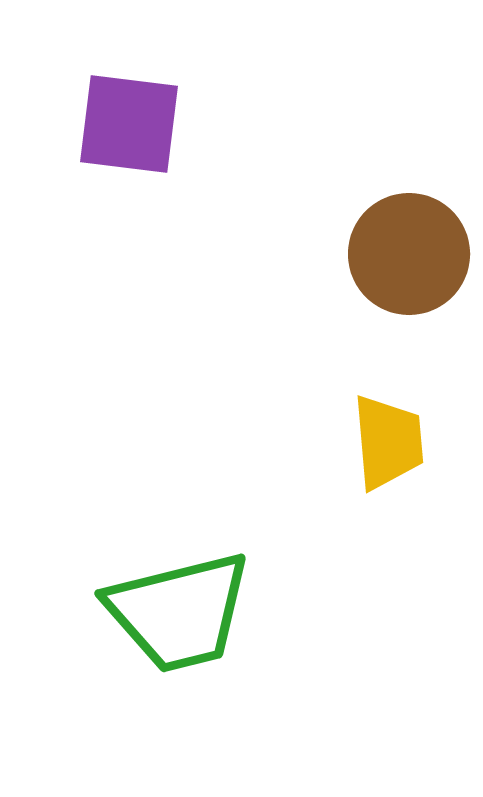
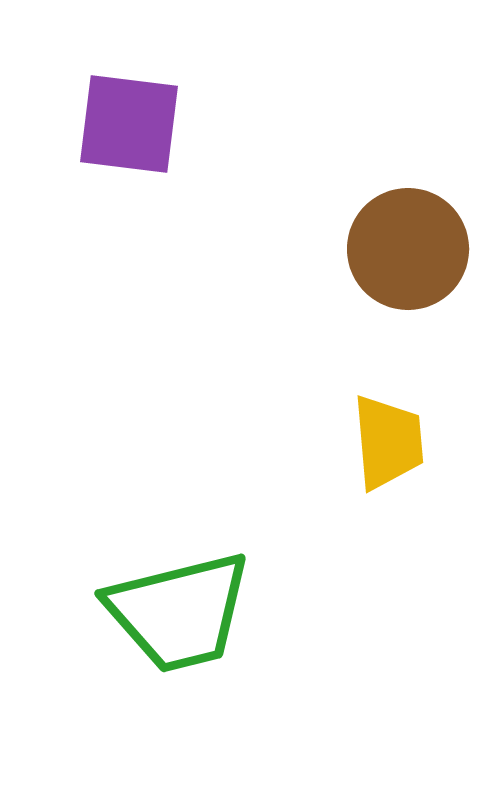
brown circle: moved 1 px left, 5 px up
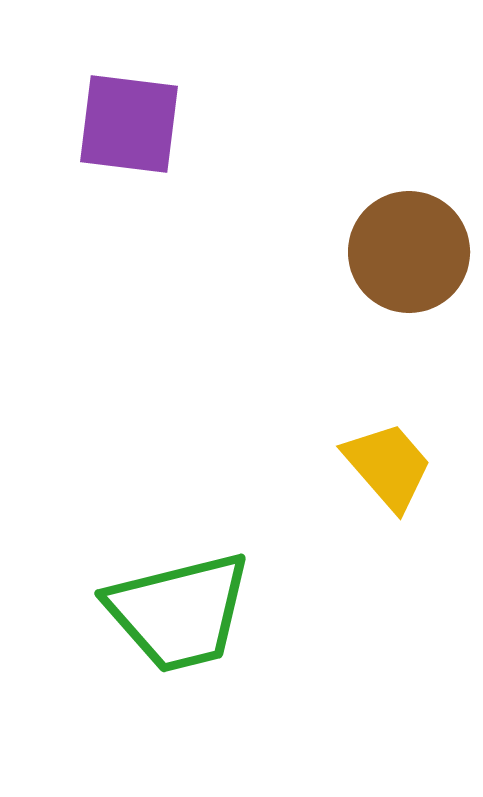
brown circle: moved 1 px right, 3 px down
yellow trapezoid: moved 24 px down; rotated 36 degrees counterclockwise
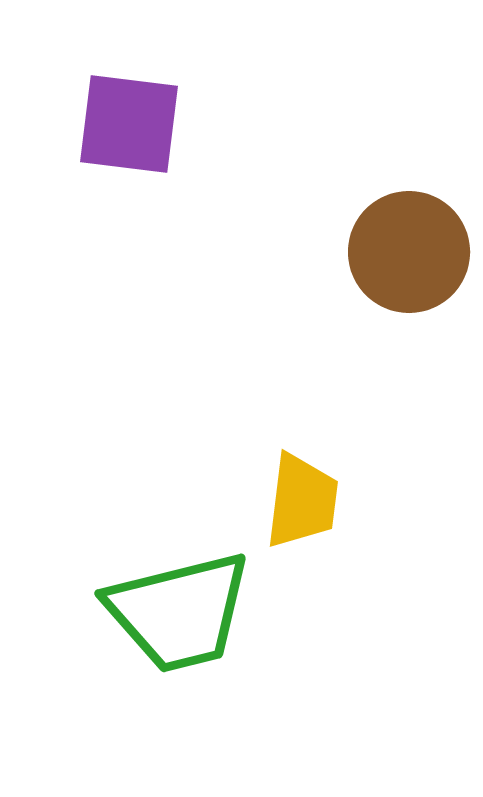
yellow trapezoid: moved 86 px left, 35 px down; rotated 48 degrees clockwise
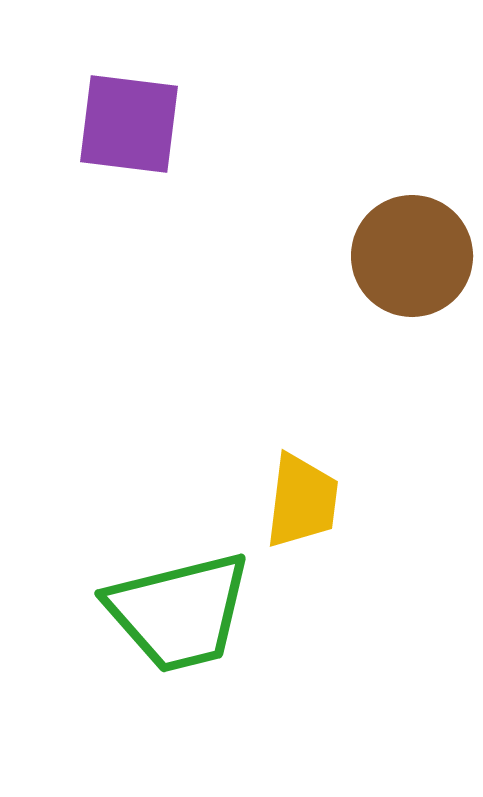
brown circle: moved 3 px right, 4 px down
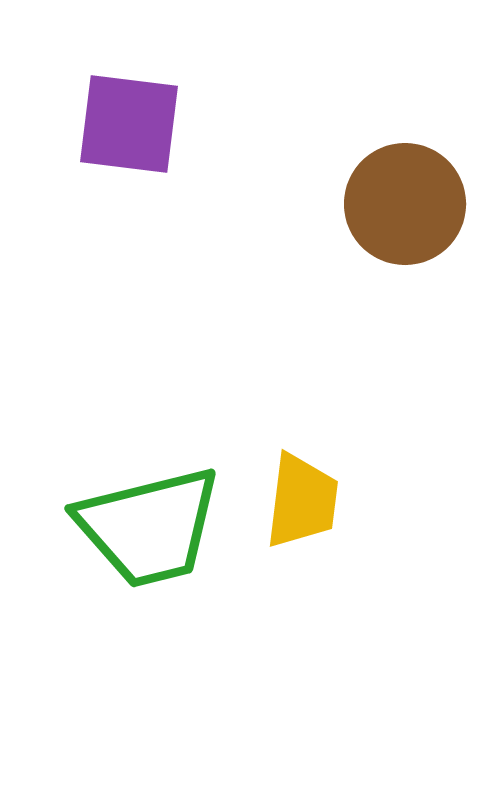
brown circle: moved 7 px left, 52 px up
green trapezoid: moved 30 px left, 85 px up
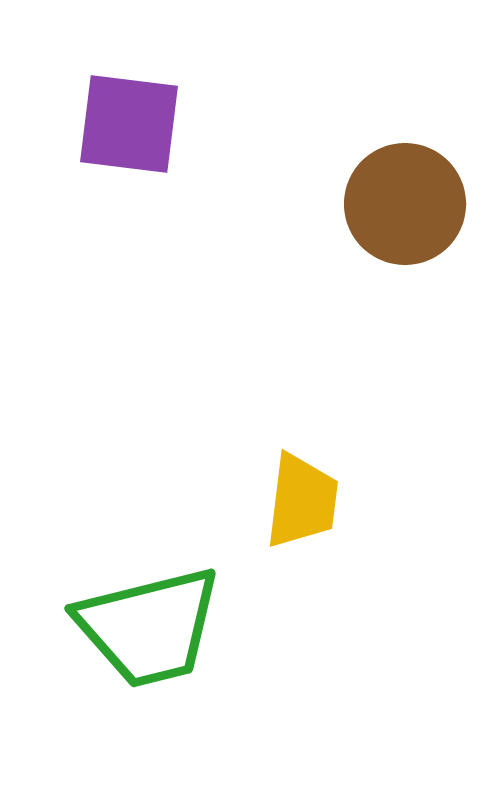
green trapezoid: moved 100 px down
